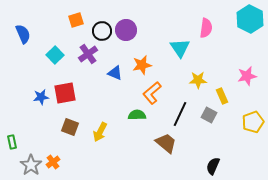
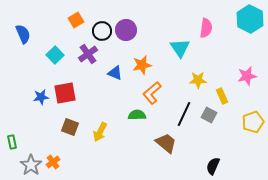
orange square: rotated 14 degrees counterclockwise
black line: moved 4 px right
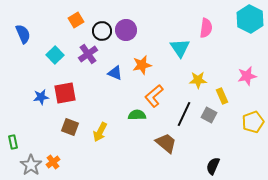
orange L-shape: moved 2 px right, 3 px down
green rectangle: moved 1 px right
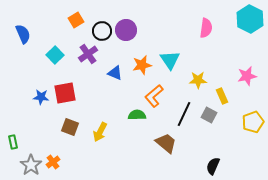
cyan triangle: moved 10 px left, 12 px down
blue star: rotated 14 degrees clockwise
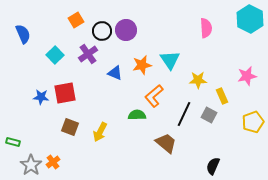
pink semicircle: rotated 12 degrees counterclockwise
green rectangle: rotated 64 degrees counterclockwise
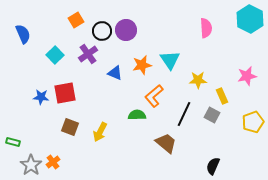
gray square: moved 3 px right
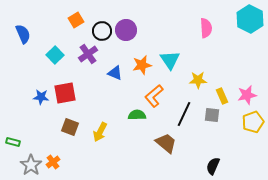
pink star: moved 19 px down
gray square: rotated 21 degrees counterclockwise
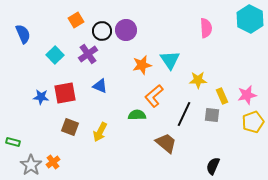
blue triangle: moved 15 px left, 13 px down
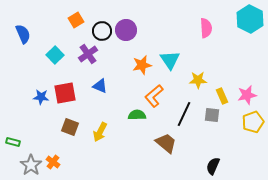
orange cross: rotated 16 degrees counterclockwise
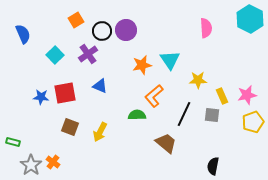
black semicircle: rotated 12 degrees counterclockwise
